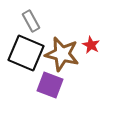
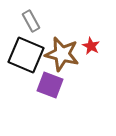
red star: moved 1 px down
black square: moved 2 px down
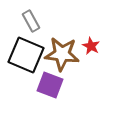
brown star: rotated 8 degrees counterclockwise
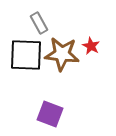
gray rectangle: moved 8 px right, 2 px down
black square: rotated 21 degrees counterclockwise
purple square: moved 29 px down
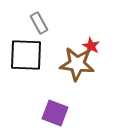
brown star: moved 15 px right, 10 px down
purple square: moved 5 px right, 1 px up
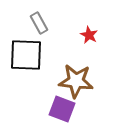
red star: moved 2 px left, 11 px up
brown star: moved 1 px left, 17 px down
purple square: moved 7 px right, 4 px up
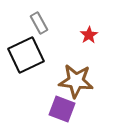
red star: rotated 12 degrees clockwise
black square: rotated 27 degrees counterclockwise
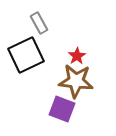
red star: moved 12 px left, 21 px down
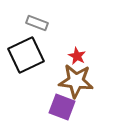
gray rectangle: moved 2 px left; rotated 40 degrees counterclockwise
red star: rotated 12 degrees counterclockwise
purple square: moved 2 px up
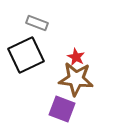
red star: moved 1 px left, 1 px down
brown star: moved 2 px up
purple square: moved 2 px down
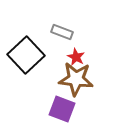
gray rectangle: moved 25 px right, 9 px down
black square: rotated 18 degrees counterclockwise
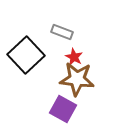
red star: moved 2 px left
brown star: moved 1 px right
purple square: moved 1 px right; rotated 8 degrees clockwise
